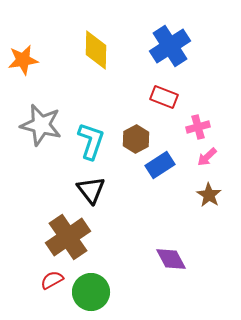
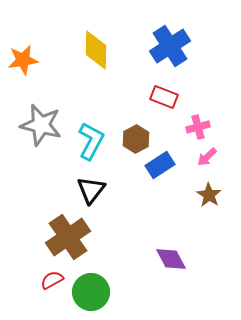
cyan L-shape: rotated 9 degrees clockwise
black triangle: rotated 16 degrees clockwise
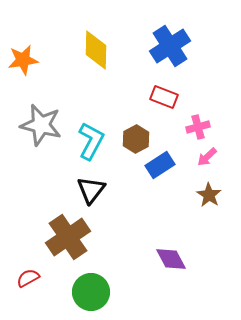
red semicircle: moved 24 px left, 2 px up
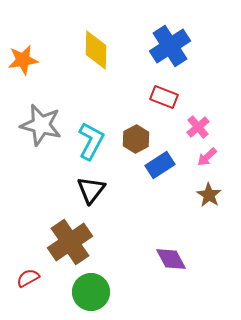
pink cross: rotated 25 degrees counterclockwise
brown cross: moved 2 px right, 5 px down
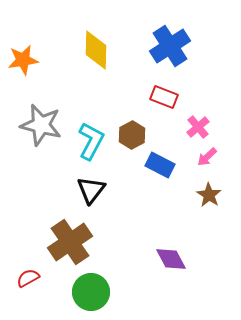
brown hexagon: moved 4 px left, 4 px up
blue rectangle: rotated 60 degrees clockwise
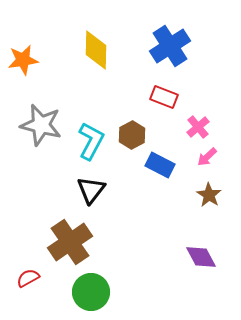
purple diamond: moved 30 px right, 2 px up
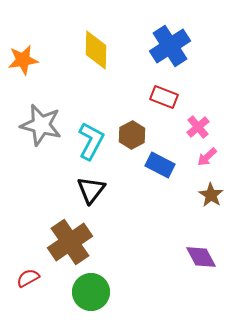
brown star: moved 2 px right
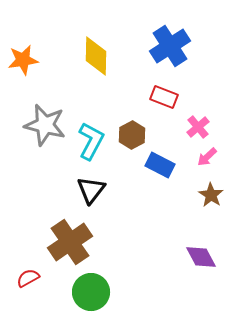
yellow diamond: moved 6 px down
gray star: moved 4 px right
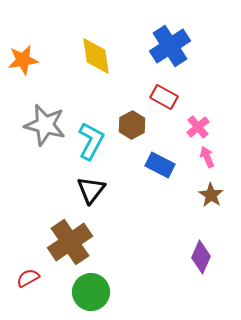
yellow diamond: rotated 9 degrees counterclockwise
red rectangle: rotated 8 degrees clockwise
brown hexagon: moved 10 px up
pink arrow: rotated 110 degrees clockwise
purple diamond: rotated 52 degrees clockwise
